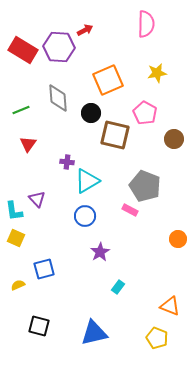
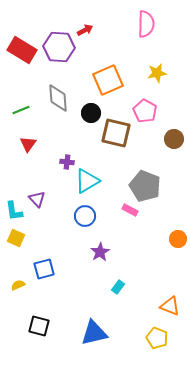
red rectangle: moved 1 px left
pink pentagon: moved 2 px up
brown square: moved 1 px right, 2 px up
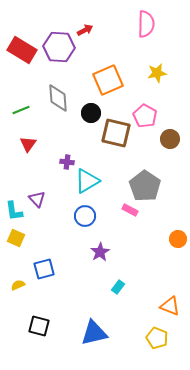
pink pentagon: moved 5 px down
brown circle: moved 4 px left
gray pentagon: rotated 12 degrees clockwise
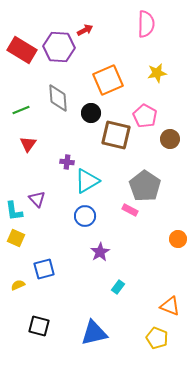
brown square: moved 2 px down
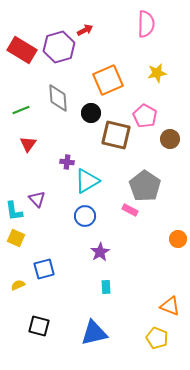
purple hexagon: rotated 20 degrees counterclockwise
cyan rectangle: moved 12 px left; rotated 40 degrees counterclockwise
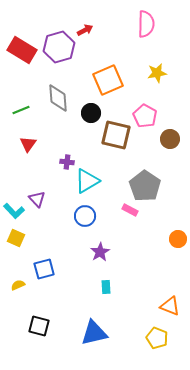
cyan L-shape: rotated 35 degrees counterclockwise
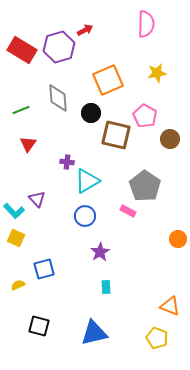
pink rectangle: moved 2 px left, 1 px down
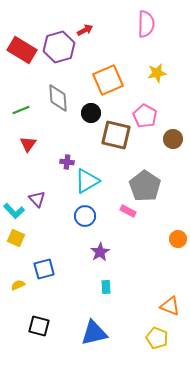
brown circle: moved 3 px right
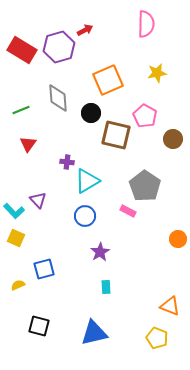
purple triangle: moved 1 px right, 1 px down
